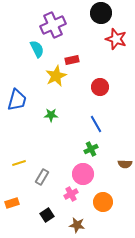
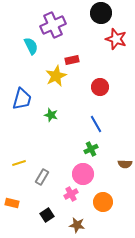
cyan semicircle: moved 6 px left, 3 px up
blue trapezoid: moved 5 px right, 1 px up
green star: rotated 16 degrees clockwise
orange rectangle: rotated 32 degrees clockwise
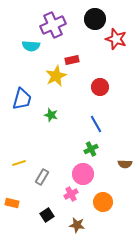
black circle: moved 6 px left, 6 px down
cyan semicircle: rotated 120 degrees clockwise
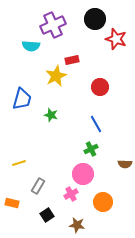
gray rectangle: moved 4 px left, 9 px down
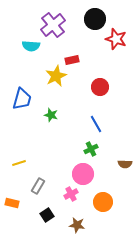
purple cross: rotated 15 degrees counterclockwise
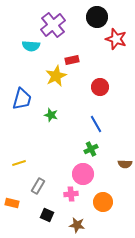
black circle: moved 2 px right, 2 px up
pink cross: rotated 24 degrees clockwise
black square: rotated 32 degrees counterclockwise
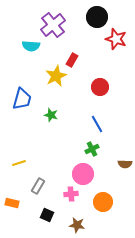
red rectangle: rotated 48 degrees counterclockwise
blue line: moved 1 px right
green cross: moved 1 px right
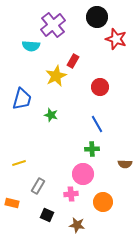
red rectangle: moved 1 px right, 1 px down
green cross: rotated 24 degrees clockwise
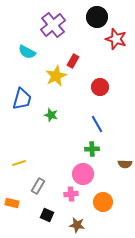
cyan semicircle: moved 4 px left, 6 px down; rotated 24 degrees clockwise
